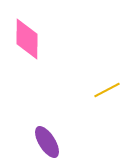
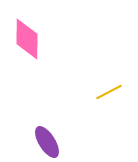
yellow line: moved 2 px right, 2 px down
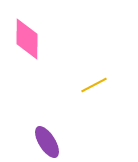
yellow line: moved 15 px left, 7 px up
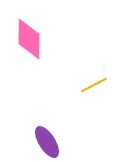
pink diamond: moved 2 px right
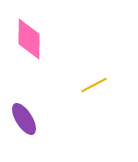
purple ellipse: moved 23 px left, 23 px up
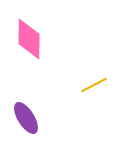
purple ellipse: moved 2 px right, 1 px up
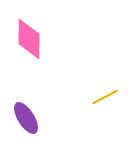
yellow line: moved 11 px right, 12 px down
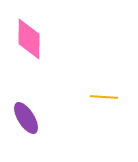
yellow line: moved 1 px left; rotated 32 degrees clockwise
